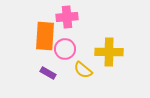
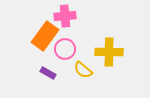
pink cross: moved 2 px left, 1 px up
orange rectangle: rotated 32 degrees clockwise
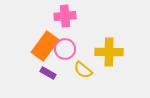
orange rectangle: moved 10 px down
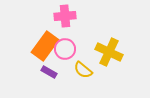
yellow cross: rotated 24 degrees clockwise
purple rectangle: moved 1 px right, 1 px up
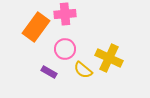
pink cross: moved 2 px up
orange rectangle: moved 9 px left, 19 px up
yellow cross: moved 6 px down
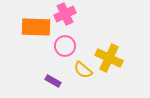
pink cross: rotated 20 degrees counterclockwise
orange rectangle: rotated 56 degrees clockwise
pink circle: moved 3 px up
purple rectangle: moved 4 px right, 9 px down
